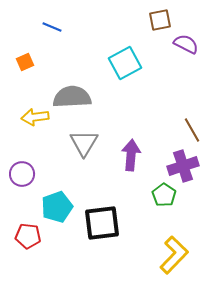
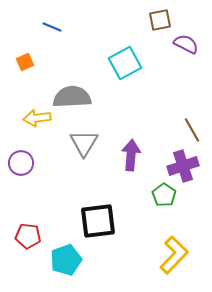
yellow arrow: moved 2 px right, 1 px down
purple circle: moved 1 px left, 11 px up
cyan pentagon: moved 9 px right, 53 px down
black square: moved 4 px left, 2 px up
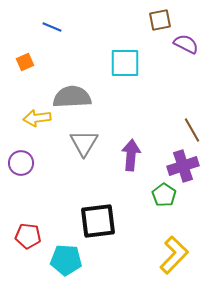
cyan square: rotated 28 degrees clockwise
cyan pentagon: rotated 24 degrees clockwise
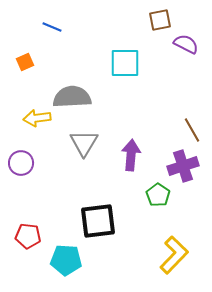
green pentagon: moved 6 px left
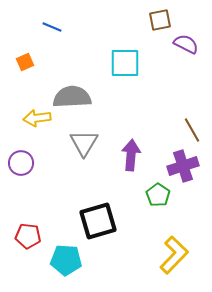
black square: rotated 9 degrees counterclockwise
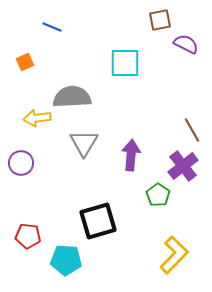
purple cross: rotated 20 degrees counterclockwise
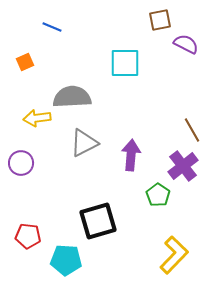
gray triangle: rotated 32 degrees clockwise
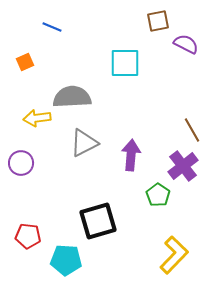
brown square: moved 2 px left, 1 px down
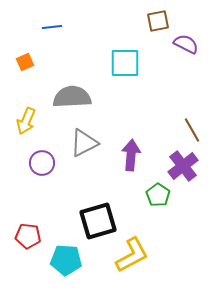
blue line: rotated 30 degrees counterclockwise
yellow arrow: moved 11 px left, 3 px down; rotated 60 degrees counterclockwise
purple circle: moved 21 px right
yellow L-shape: moved 42 px left; rotated 18 degrees clockwise
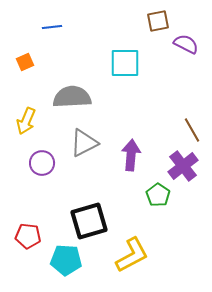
black square: moved 9 px left
